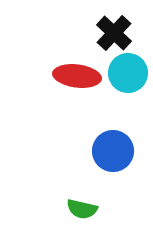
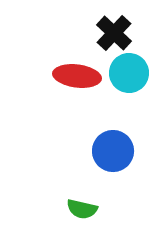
cyan circle: moved 1 px right
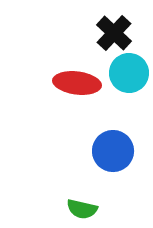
red ellipse: moved 7 px down
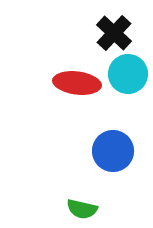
cyan circle: moved 1 px left, 1 px down
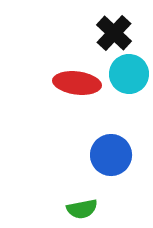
cyan circle: moved 1 px right
blue circle: moved 2 px left, 4 px down
green semicircle: rotated 24 degrees counterclockwise
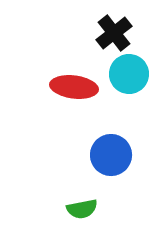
black cross: rotated 9 degrees clockwise
red ellipse: moved 3 px left, 4 px down
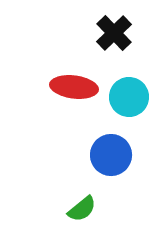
black cross: rotated 6 degrees counterclockwise
cyan circle: moved 23 px down
green semicircle: rotated 28 degrees counterclockwise
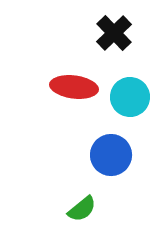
cyan circle: moved 1 px right
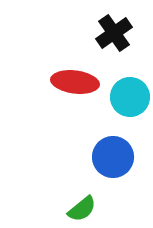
black cross: rotated 9 degrees clockwise
red ellipse: moved 1 px right, 5 px up
blue circle: moved 2 px right, 2 px down
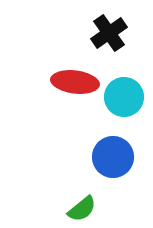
black cross: moved 5 px left
cyan circle: moved 6 px left
